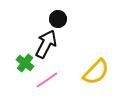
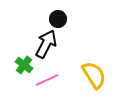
green cross: moved 1 px left, 2 px down
yellow semicircle: moved 2 px left, 3 px down; rotated 76 degrees counterclockwise
pink line: rotated 10 degrees clockwise
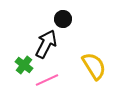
black circle: moved 5 px right
yellow semicircle: moved 9 px up
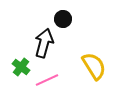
black arrow: moved 2 px left, 1 px up; rotated 12 degrees counterclockwise
green cross: moved 3 px left, 2 px down
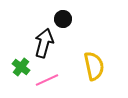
yellow semicircle: rotated 20 degrees clockwise
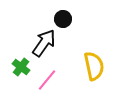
black arrow: rotated 20 degrees clockwise
pink line: rotated 25 degrees counterclockwise
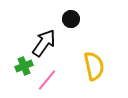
black circle: moved 8 px right
green cross: moved 3 px right, 1 px up; rotated 30 degrees clockwise
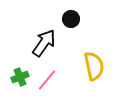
green cross: moved 4 px left, 11 px down
